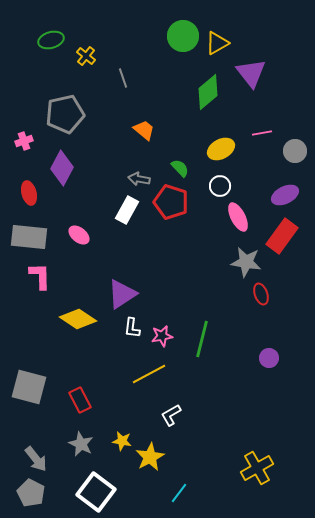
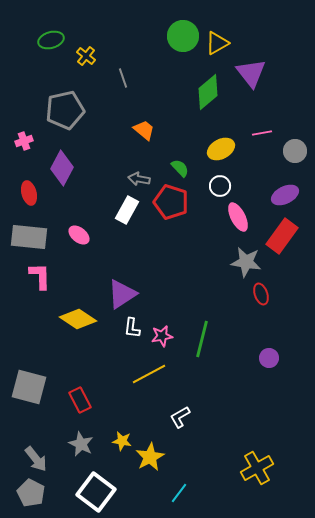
gray pentagon at (65, 114): moved 4 px up
white L-shape at (171, 415): moved 9 px right, 2 px down
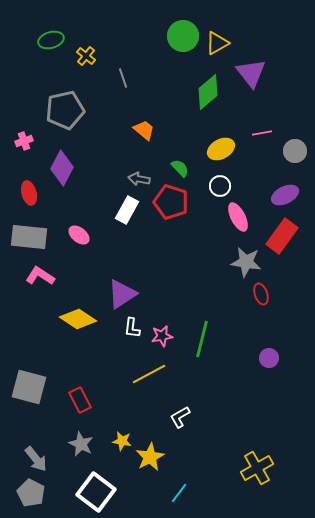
pink L-shape at (40, 276): rotated 56 degrees counterclockwise
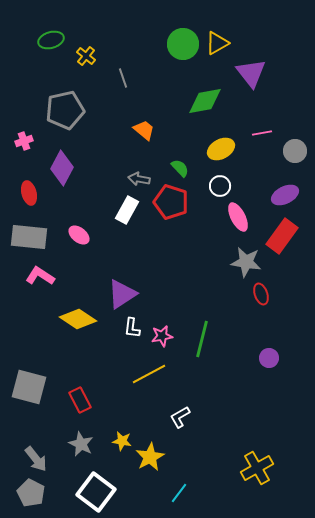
green circle at (183, 36): moved 8 px down
green diamond at (208, 92): moved 3 px left, 9 px down; rotated 30 degrees clockwise
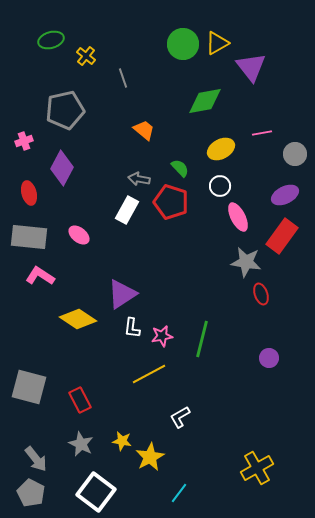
purple triangle at (251, 73): moved 6 px up
gray circle at (295, 151): moved 3 px down
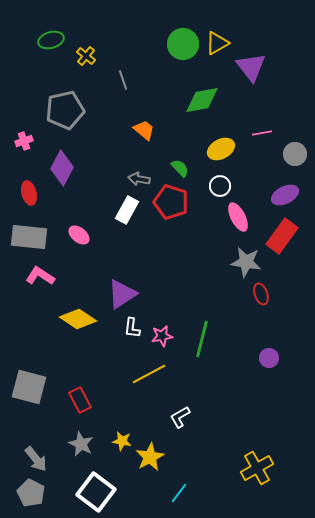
gray line at (123, 78): moved 2 px down
green diamond at (205, 101): moved 3 px left, 1 px up
